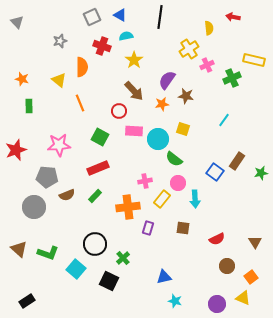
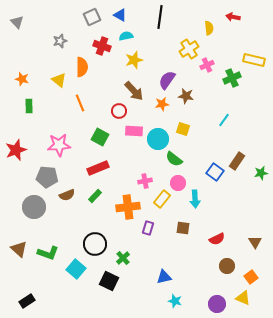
yellow star at (134, 60): rotated 18 degrees clockwise
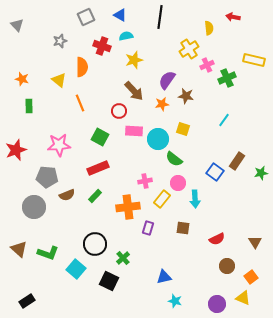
gray square at (92, 17): moved 6 px left
gray triangle at (17, 22): moved 3 px down
green cross at (232, 78): moved 5 px left
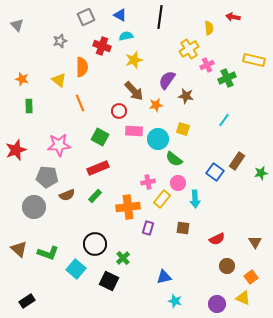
orange star at (162, 104): moved 6 px left, 1 px down
pink cross at (145, 181): moved 3 px right, 1 px down
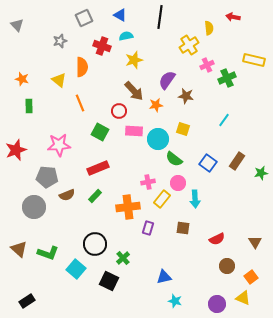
gray square at (86, 17): moved 2 px left, 1 px down
yellow cross at (189, 49): moved 4 px up
green square at (100, 137): moved 5 px up
blue square at (215, 172): moved 7 px left, 9 px up
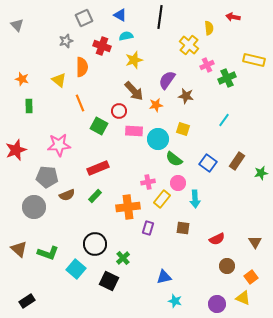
gray star at (60, 41): moved 6 px right
yellow cross at (189, 45): rotated 18 degrees counterclockwise
green square at (100, 132): moved 1 px left, 6 px up
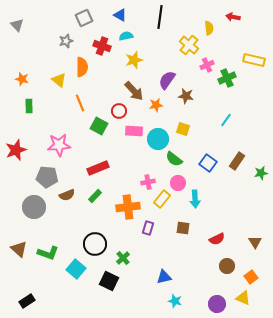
cyan line at (224, 120): moved 2 px right
